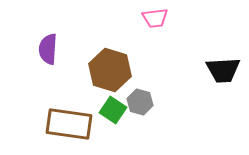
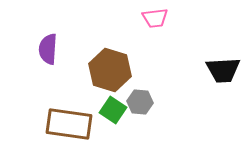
gray hexagon: rotated 10 degrees counterclockwise
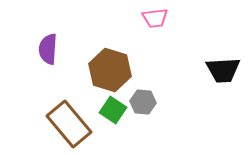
gray hexagon: moved 3 px right
brown rectangle: rotated 42 degrees clockwise
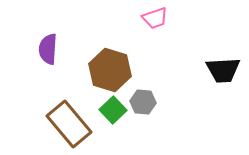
pink trapezoid: rotated 12 degrees counterclockwise
green square: rotated 12 degrees clockwise
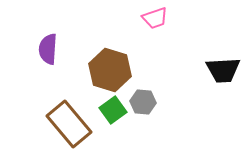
green square: rotated 8 degrees clockwise
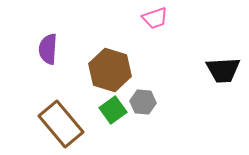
brown rectangle: moved 8 px left
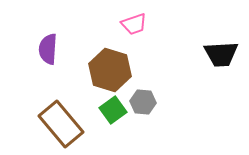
pink trapezoid: moved 21 px left, 6 px down
black trapezoid: moved 2 px left, 16 px up
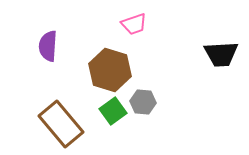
purple semicircle: moved 3 px up
green square: moved 1 px down
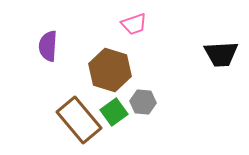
green square: moved 1 px right, 1 px down
brown rectangle: moved 18 px right, 4 px up
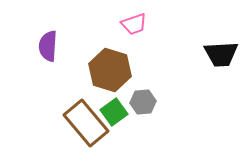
gray hexagon: rotated 10 degrees counterclockwise
brown rectangle: moved 7 px right, 3 px down
